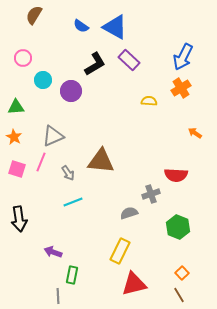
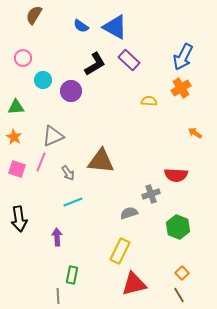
purple arrow: moved 4 px right, 15 px up; rotated 66 degrees clockwise
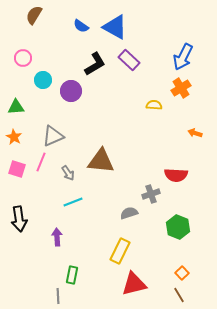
yellow semicircle: moved 5 px right, 4 px down
orange arrow: rotated 16 degrees counterclockwise
